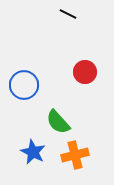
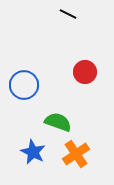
green semicircle: rotated 152 degrees clockwise
orange cross: moved 1 px right, 1 px up; rotated 20 degrees counterclockwise
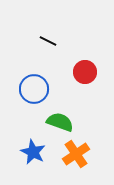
black line: moved 20 px left, 27 px down
blue circle: moved 10 px right, 4 px down
green semicircle: moved 2 px right
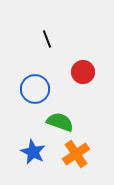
black line: moved 1 px left, 2 px up; rotated 42 degrees clockwise
red circle: moved 2 px left
blue circle: moved 1 px right
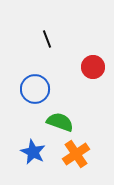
red circle: moved 10 px right, 5 px up
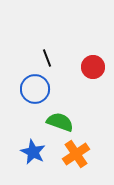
black line: moved 19 px down
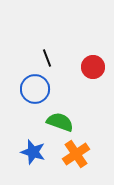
blue star: rotated 10 degrees counterclockwise
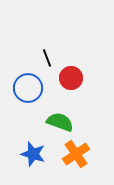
red circle: moved 22 px left, 11 px down
blue circle: moved 7 px left, 1 px up
blue star: moved 2 px down
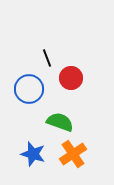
blue circle: moved 1 px right, 1 px down
orange cross: moved 3 px left
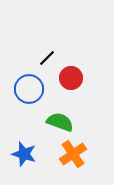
black line: rotated 66 degrees clockwise
blue star: moved 9 px left
